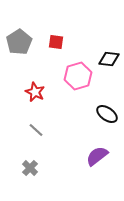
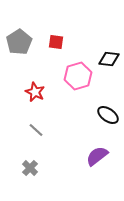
black ellipse: moved 1 px right, 1 px down
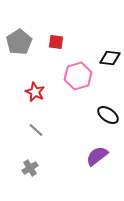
black diamond: moved 1 px right, 1 px up
gray cross: rotated 14 degrees clockwise
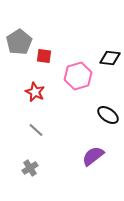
red square: moved 12 px left, 14 px down
purple semicircle: moved 4 px left
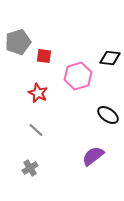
gray pentagon: moved 1 px left; rotated 15 degrees clockwise
red star: moved 3 px right, 1 px down
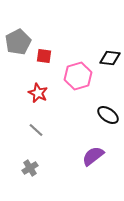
gray pentagon: rotated 10 degrees counterclockwise
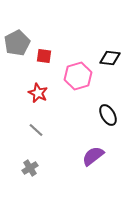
gray pentagon: moved 1 px left, 1 px down
black ellipse: rotated 25 degrees clockwise
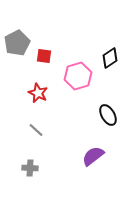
black diamond: rotated 40 degrees counterclockwise
gray cross: rotated 35 degrees clockwise
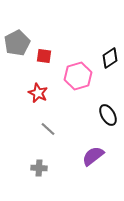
gray line: moved 12 px right, 1 px up
gray cross: moved 9 px right
